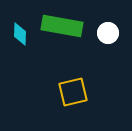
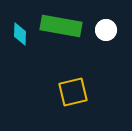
green rectangle: moved 1 px left
white circle: moved 2 px left, 3 px up
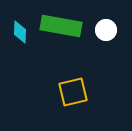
cyan diamond: moved 2 px up
